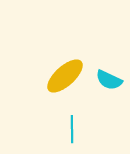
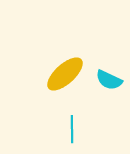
yellow ellipse: moved 2 px up
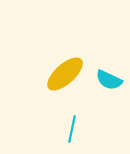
cyan line: rotated 12 degrees clockwise
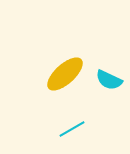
cyan line: rotated 48 degrees clockwise
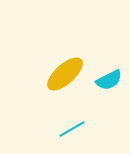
cyan semicircle: rotated 52 degrees counterclockwise
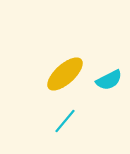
cyan line: moved 7 px left, 8 px up; rotated 20 degrees counterclockwise
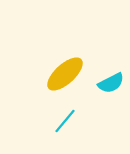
cyan semicircle: moved 2 px right, 3 px down
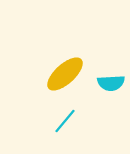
cyan semicircle: rotated 24 degrees clockwise
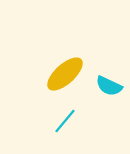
cyan semicircle: moved 2 px left, 3 px down; rotated 28 degrees clockwise
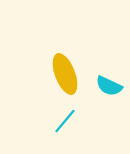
yellow ellipse: rotated 69 degrees counterclockwise
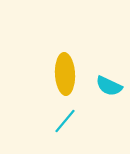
yellow ellipse: rotated 18 degrees clockwise
